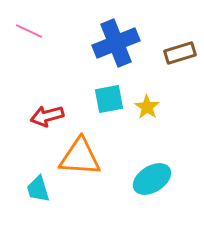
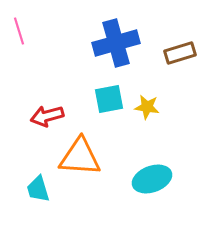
pink line: moved 10 px left; rotated 48 degrees clockwise
blue cross: rotated 6 degrees clockwise
yellow star: rotated 25 degrees counterclockwise
cyan ellipse: rotated 12 degrees clockwise
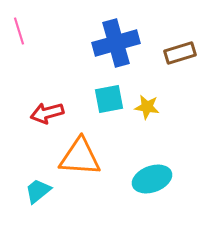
red arrow: moved 3 px up
cyan trapezoid: moved 2 px down; rotated 68 degrees clockwise
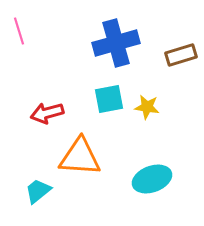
brown rectangle: moved 1 px right, 2 px down
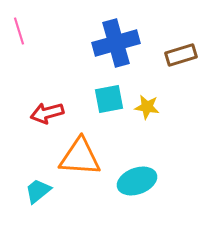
cyan ellipse: moved 15 px left, 2 px down
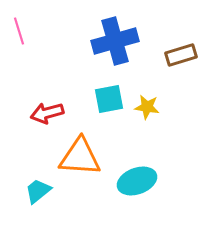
blue cross: moved 1 px left, 2 px up
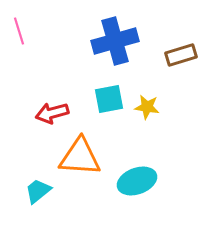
red arrow: moved 5 px right
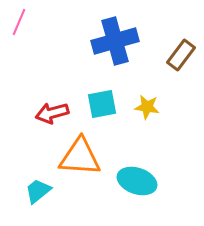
pink line: moved 9 px up; rotated 40 degrees clockwise
brown rectangle: rotated 36 degrees counterclockwise
cyan square: moved 7 px left, 5 px down
cyan ellipse: rotated 39 degrees clockwise
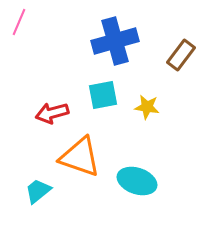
cyan square: moved 1 px right, 9 px up
orange triangle: rotated 15 degrees clockwise
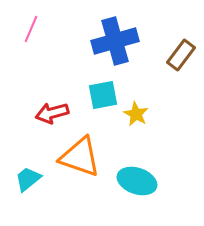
pink line: moved 12 px right, 7 px down
yellow star: moved 11 px left, 7 px down; rotated 20 degrees clockwise
cyan trapezoid: moved 10 px left, 12 px up
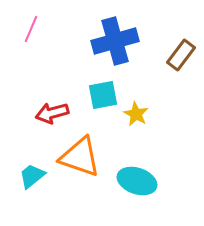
cyan trapezoid: moved 4 px right, 3 px up
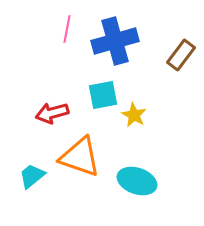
pink line: moved 36 px right; rotated 12 degrees counterclockwise
yellow star: moved 2 px left, 1 px down
